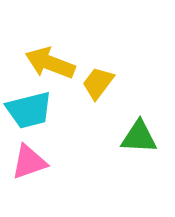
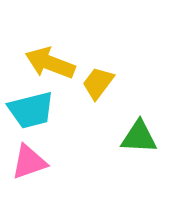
cyan trapezoid: moved 2 px right
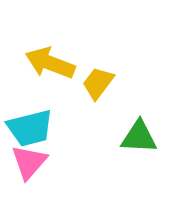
cyan trapezoid: moved 1 px left, 18 px down
pink triangle: rotated 30 degrees counterclockwise
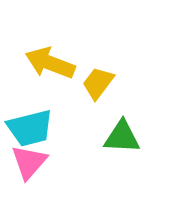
green triangle: moved 17 px left
